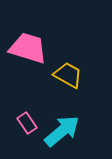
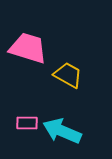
pink rectangle: rotated 55 degrees counterclockwise
cyan arrow: rotated 117 degrees counterclockwise
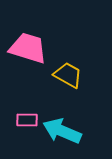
pink rectangle: moved 3 px up
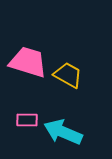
pink trapezoid: moved 14 px down
cyan arrow: moved 1 px right, 1 px down
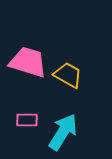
cyan arrow: rotated 99 degrees clockwise
